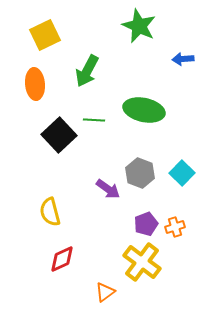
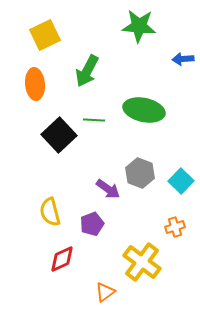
green star: rotated 20 degrees counterclockwise
cyan square: moved 1 px left, 8 px down
purple pentagon: moved 54 px left
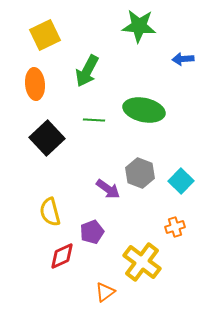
black square: moved 12 px left, 3 px down
purple pentagon: moved 8 px down
red diamond: moved 3 px up
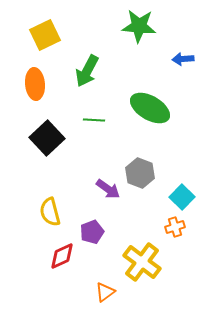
green ellipse: moved 6 px right, 2 px up; rotated 18 degrees clockwise
cyan square: moved 1 px right, 16 px down
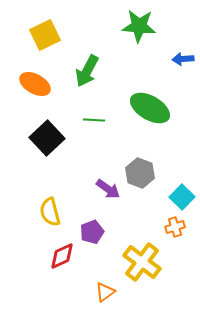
orange ellipse: rotated 56 degrees counterclockwise
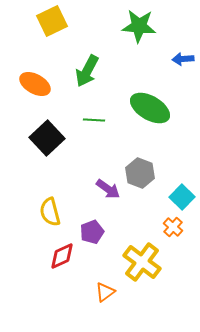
yellow square: moved 7 px right, 14 px up
orange cross: moved 2 px left; rotated 30 degrees counterclockwise
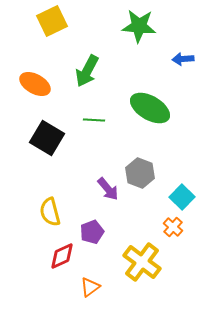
black square: rotated 16 degrees counterclockwise
purple arrow: rotated 15 degrees clockwise
orange triangle: moved 15 px left, 5 px up
